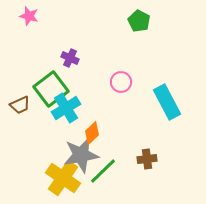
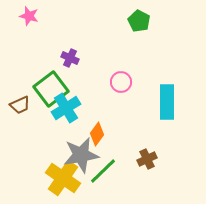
cyan rectangle: rotated 28 degrees clockwise
orange diamond: moved 5 px right, 1 px down; rotated 10 degrees counterclockwise
brown cross: rotated 18 degrees counterclockwise
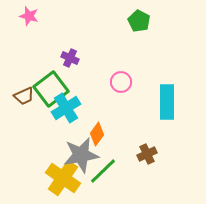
brown trapezoid: moved 4 px right, 9 px up
brown cross: moved 5 px up
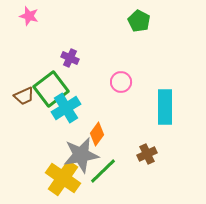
cyan rectangle: moved 2 px left, 5 px down
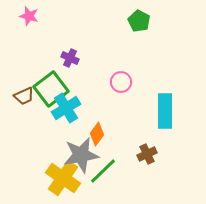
cyan rectangle: moved 4 px down
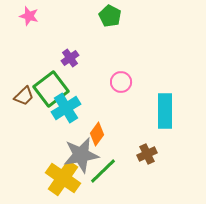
green pentagon: moved 29 px left, 5 px up
purple cross: rotated 30 degrees clockwise
brown trapezoid: rotated 20 degrees counterclockwise
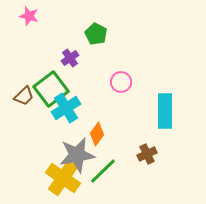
green pentagon: moved 14 px left, 18 px down
gray star: moved 4 px left
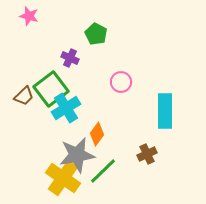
purple cross: rotated 30 degrees counterclockwise
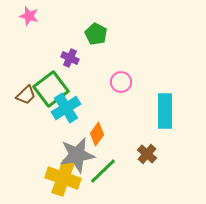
brown trapezoid: moved 2 px right, 1 px up
brown cross: rotated 24 degrees counterclockwise
yellow cross: rotated 16 degrees counterclockwise
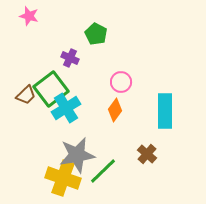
orange diamond: moved 18 px right, 24 px up
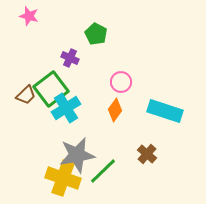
cyan rectangle: rotated 72 degrees counterclockwise
